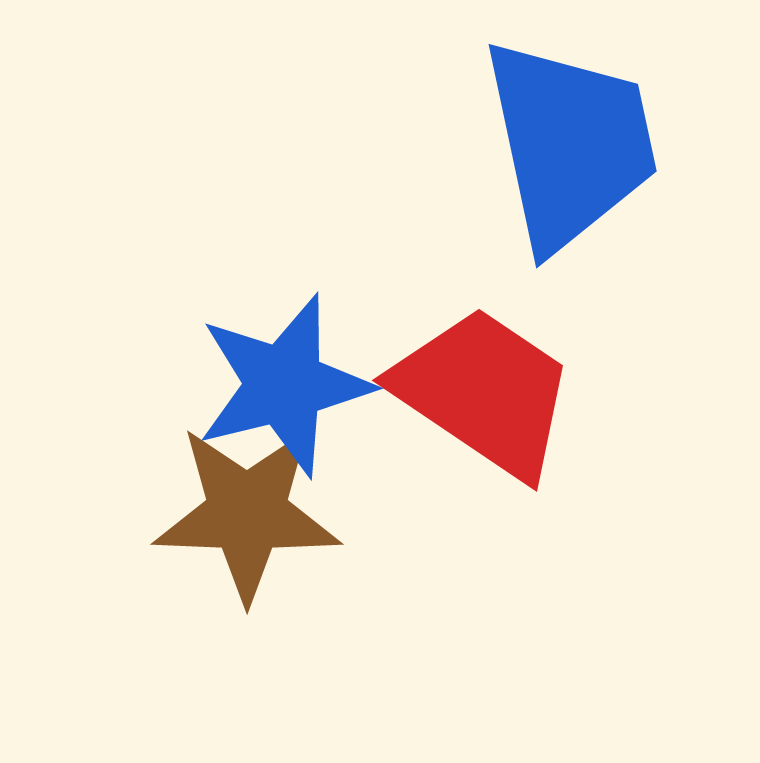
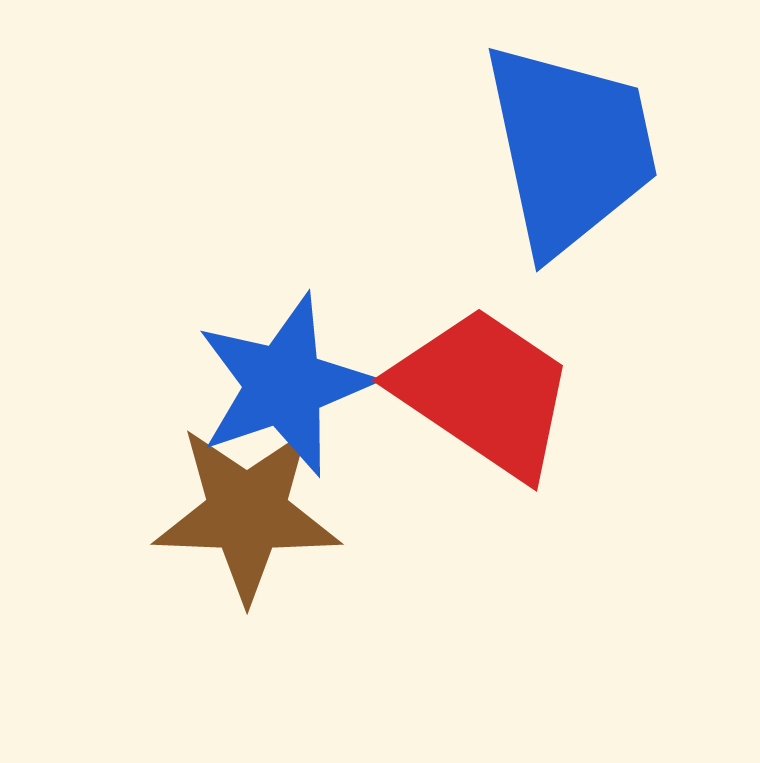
blue trapezoid: moved 4 px down
blue star: rotated 5 degrees counterclockwise
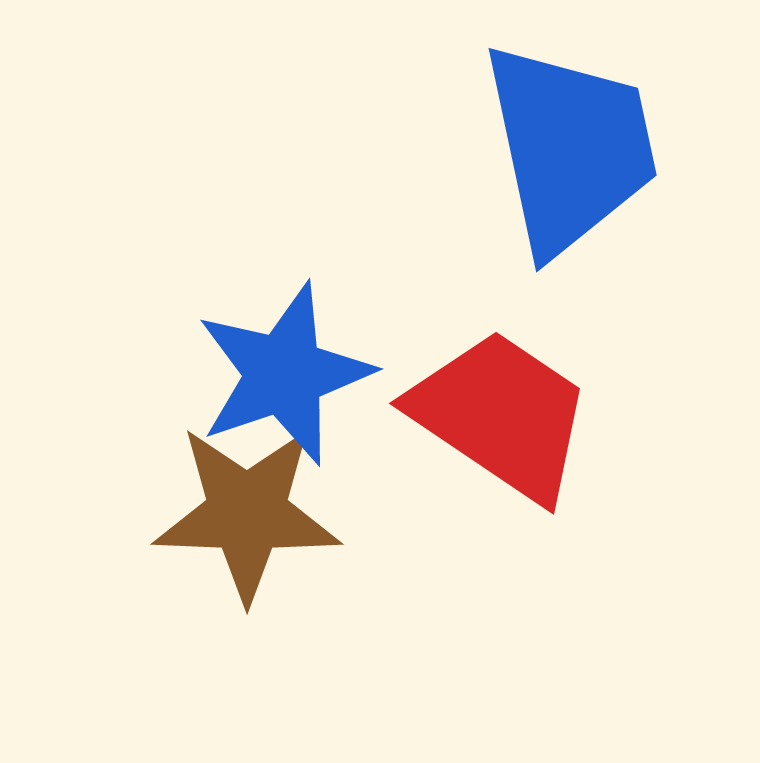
blue star: moved 11 px up
red trapezoid: moved 17 px right, 23 px down
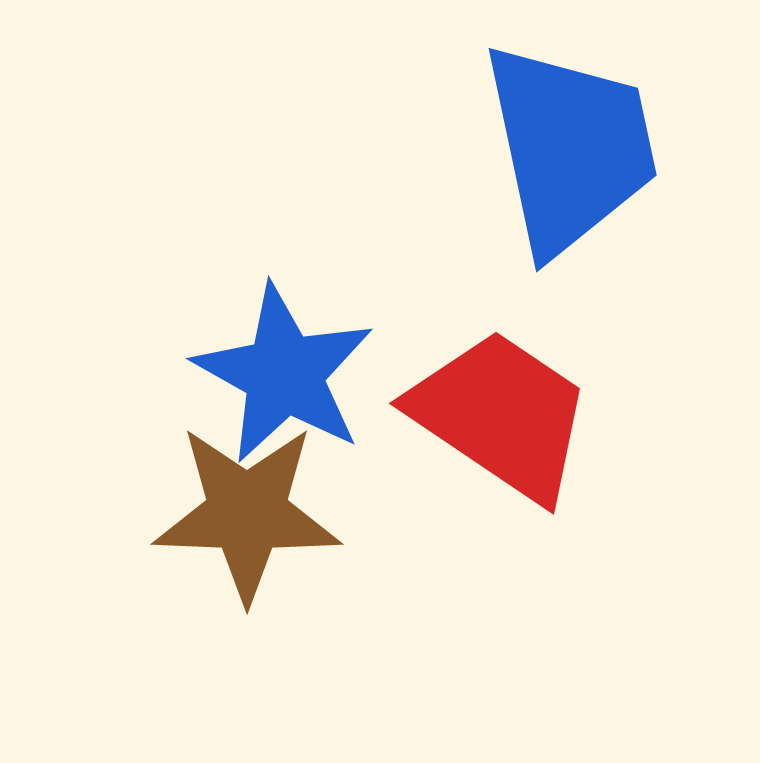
blue star: rotated 24 degrees counterclockwise
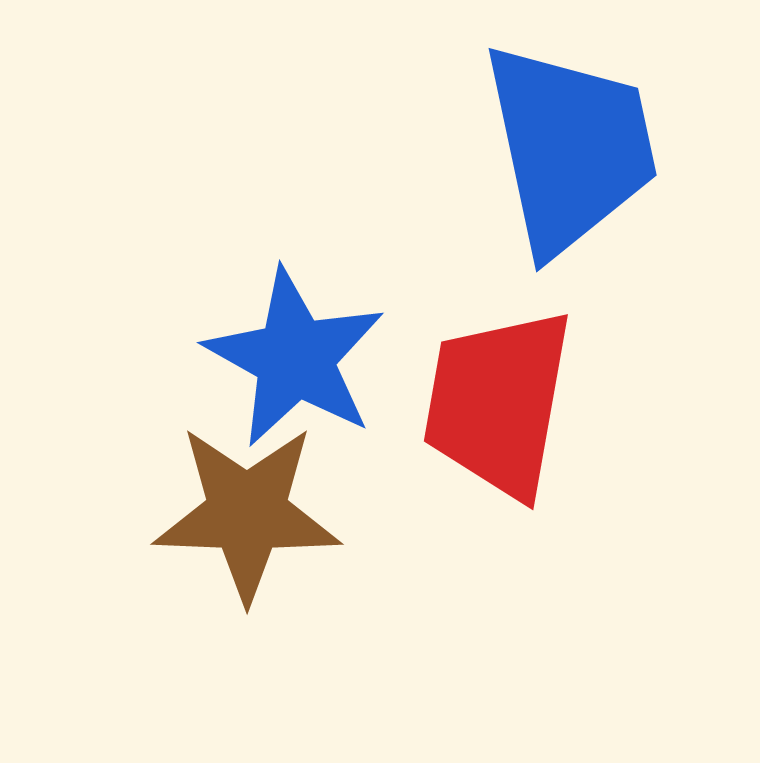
blue star: moved 11 px right, 16 px up
red trapezoid: moved 3 px left, 12 px up; rotated 114 degrees counterclockwise
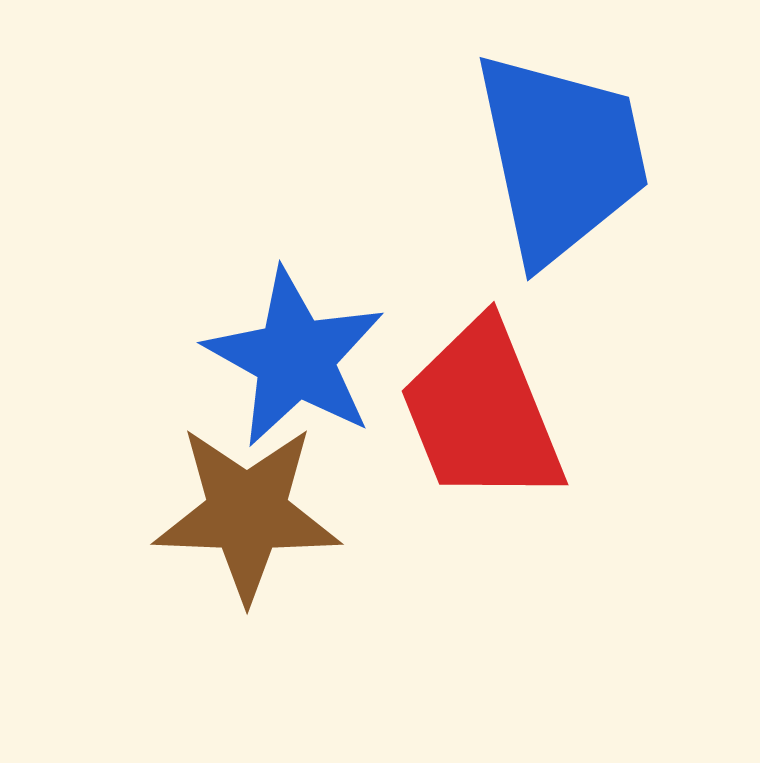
blue trapezoid: moved 9 px left, 9 px down
red trapezoid: moved 16 px left, 10 px down; rotated 32 degrees counterclockwise
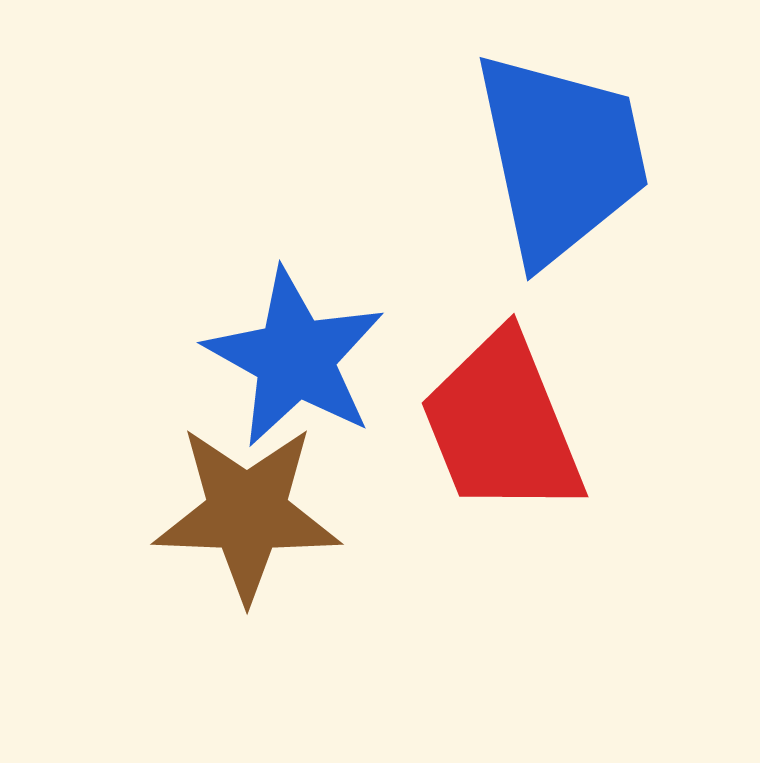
red trapezoid: moved 20 px right, 12 px down
